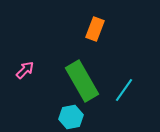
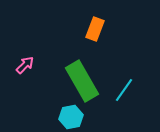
pink arrow: moved 5 px up
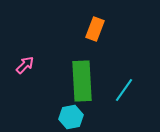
green rectangle: rotated 27 degrees clockwise
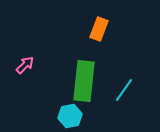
orange rectangle: moved 4 px right
green rectangle: moved 2 px right; rotated 9 degrees clockwise
cyan hexagon: moved 1 px left, 1 px up
